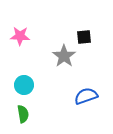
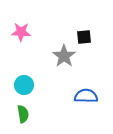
pink star: moved 1 px right, 4 px up
blue semicircle: rotated 20 degrees clockwise
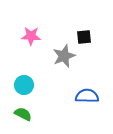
pink star: moved 10 px right, 4 px down
gray star: rotated 15 degrees clockwise
blue semicircle: moved 1 px right
green semicircle: rotated 54 degrees counterclockwise
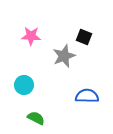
black square: rotated 28 degrees clockwise
green semicircle: moved 13 px right, 4 px down
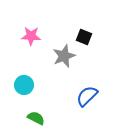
blue semicircle: rotated 45 degrees counterclockwise
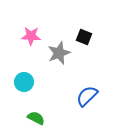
gray star: moved 5 px left, 3 px up
cyan circle: moved 3 px up
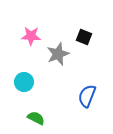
gray star: moved 1 px left, 1 px down
blue semicircle: rotated 25 degrees counterclockwise
